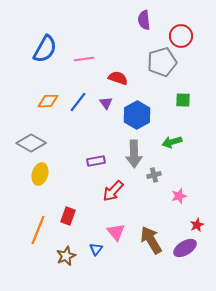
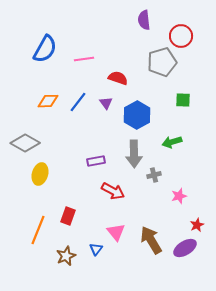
gray diamond: moved 6 px left
red arrow: rotated 105 degrees counterclockwise
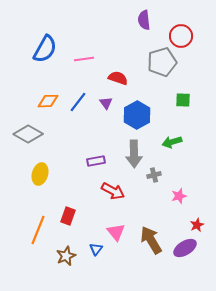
gray diamond: moved 3 px right, 9 px up
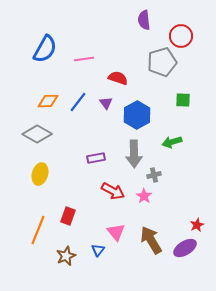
gray diamond: moved 9 px right
purple rectangle: moved 3 px up
pink star: moved 35 px left; rotated 21 degrees counterclockwise
blue triangle: moved 2 px right, 1 px down
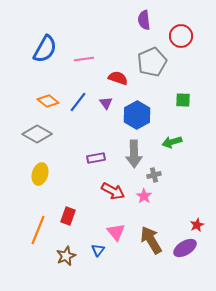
gray pentagon: moved 10 px left; rotated 8 degrees counterclockwise
orange diamond: rotated 40 degrees clockwise
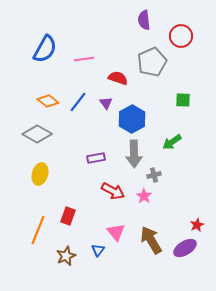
blue hexagon: moved 5 px left, 4 px down
green arrow: rotated 18 degrees counterclockwise
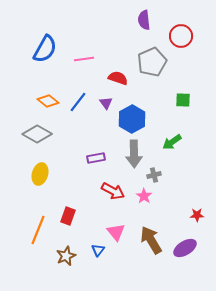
red star: moved 10 px up; rotated 24 degrees clockwise
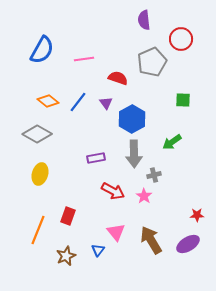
red circle: moved 3 px down
blue semicircle: moved 3 px left, 1 px down
purple ellipse: moved 3 px right, 4 px up
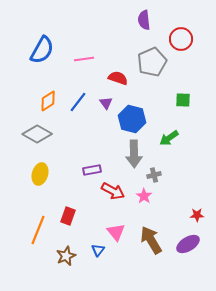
orange diamond: rotated 70 degrees counterclockwise
blue hexagon: rotated 16 degrees counterclockwise
green arrow: moved 3 px left, 4 px up
purple rectangle: moved 4 px left, 12 px down
